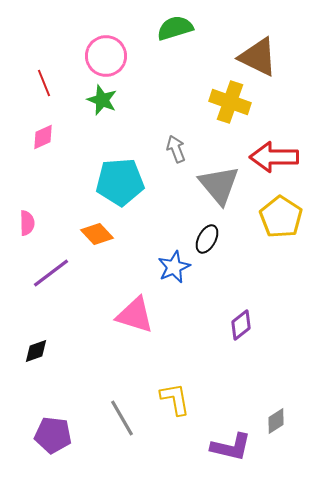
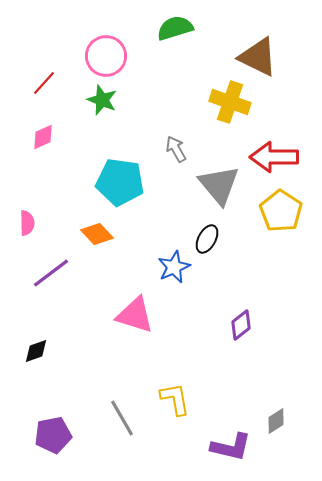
red line: rotated 64 degrees clockwise
gray arrow: rotated 8 degrees counterclockwise
cyan pentagon: rotated 12 degrees clockwise
yellow pentagon: moved 6 px up
purple pentagon: rotated 18 degrees counterclockwise
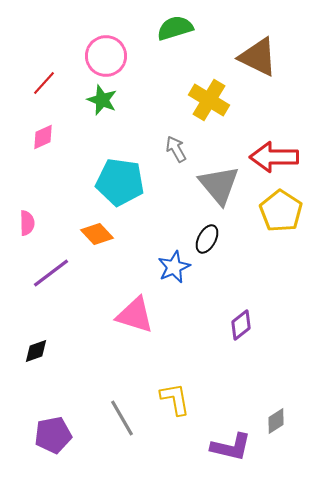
yellow cross: moved 21 px left, 2 px up; rotated 12 degrees clockwise
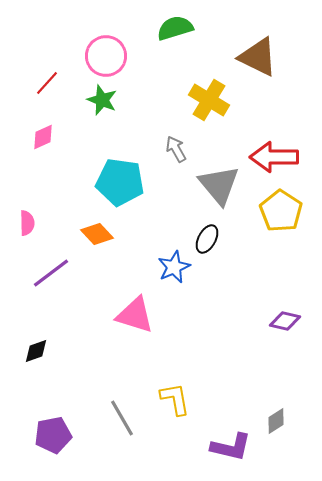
red line: moved 3 px right
purple diamond: moved 44 px right, 4 px up; rotated 52 degrees clockwise
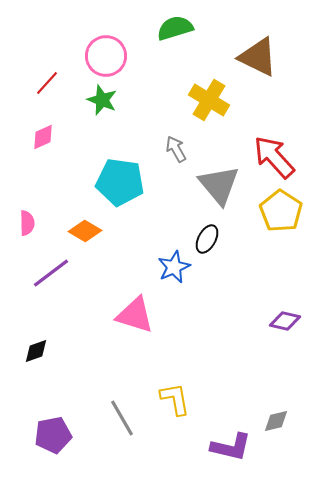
red arrow: rotated 48 degrees clockwise
orange diamond: moved 12 px left, 3 px up; rotated 16 degrees counterclockwise
gray diamond: rotated 20 degrees clockwise
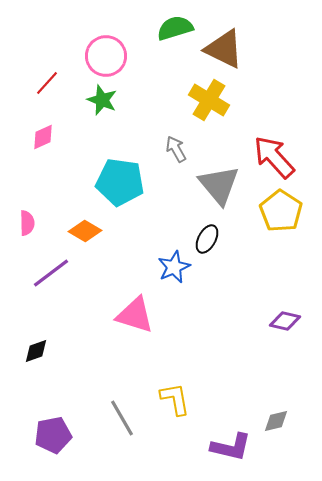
brown triangle: moved 34 px left, 8 px up
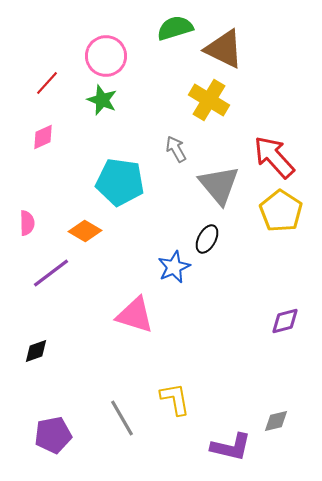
purple diamond: rotated 28 degrees counterclockwise
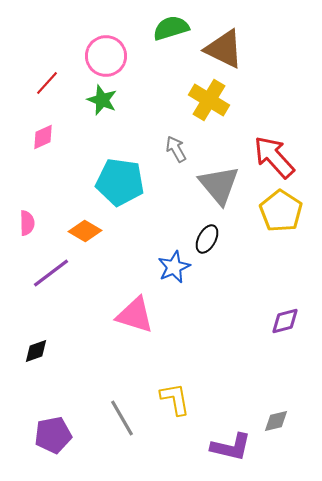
green semicircle: moved 4 px left
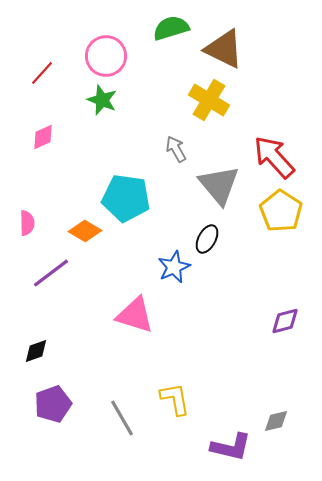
red line: moved 5 px left, 10 px up
cyan pentagon: moved 6 px right, 16 px down
purple pentagon: moved 31 px up; rotated 9 degrees counterclockwise
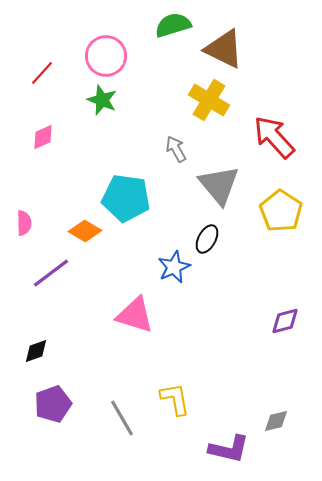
green semicircle: moved 2 px right, 3 px up
red arrow: moved 20 px up
pink semicircle: moved 3 px left
purple L-shape: moved 2 px left, 2 px down
